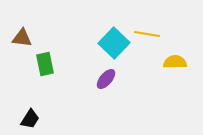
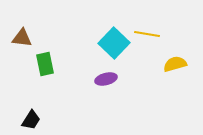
yellow semicircle: moved 2 px down; rotated 15 degrees counterclockwise
purple ellipse: rotated 35 degrees clockwise
black trapezoid: moved 1 px right, 1 px down
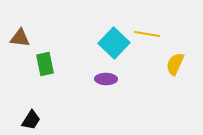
brown triangle: moved 2 px left
yellow semicircle: rotated 50 degrees counterclockwise
purple ellipse: rotated 15 degrees clockwise
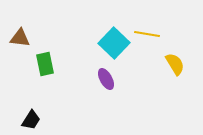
yellow semicircle: rotated 125 degrees clockwise
purple ellipse: rotated 60 degrees clockwise
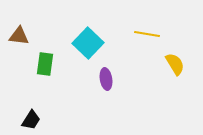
brown triangle: moved 1 px left, 2 px up
cyan square: moved 26 px left
green rectangle: rotated 20 degrees clockwise
purple ellipse: rotated 20 degrees clockwise
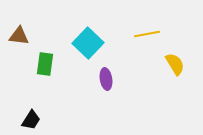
yellow line: rotated 20 degrees counterclockwise
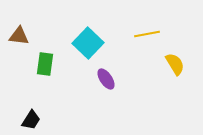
purple ellipse: rotated 25 degrees counterclockwise
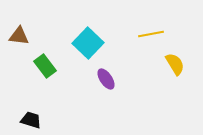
yellow line: moved 4 px right
green rectangle: moved 2 px down; rotated 45 degrees counterclockwise
black trapezoid: rotated 105 degrees counterclockwise
